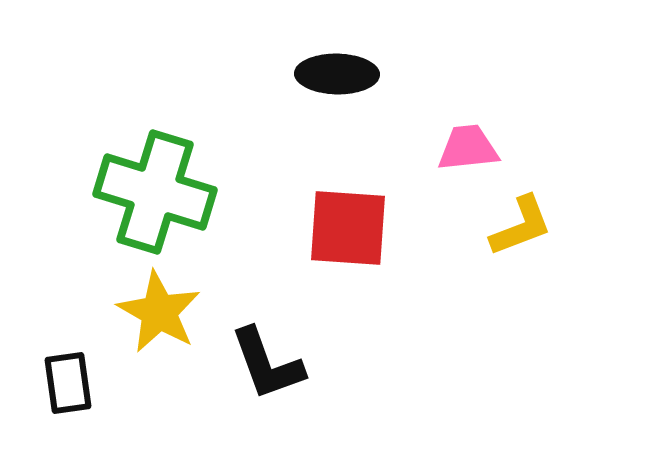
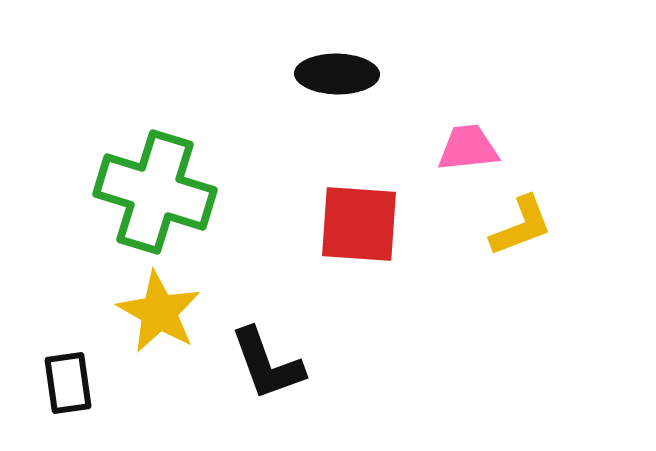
red square: moved 11 px right, 4 px up
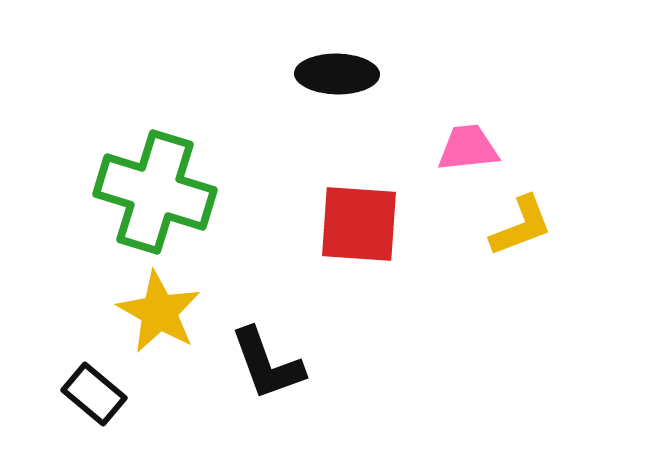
black rectangle: moved 26 px right, 11 px down; rotated 42 degrees counterclockwise
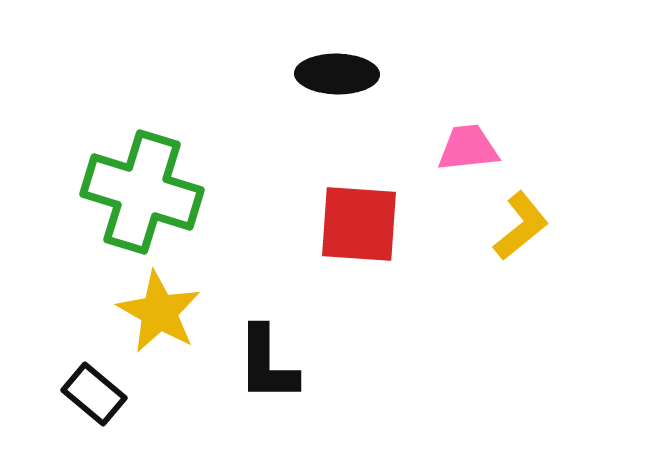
green cross: moved 13 px left
yellow L-shape: rotated 18 degrees counterclockwise
black L-shape: rotated 20 degrees clockwise
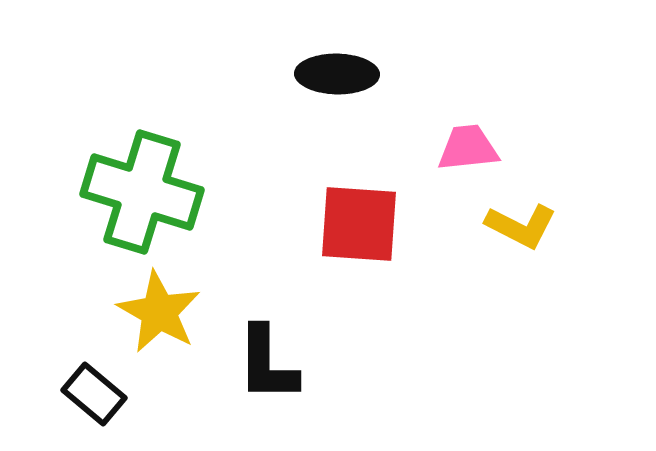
yellow L-shape: rotated 66 degrees clockwise
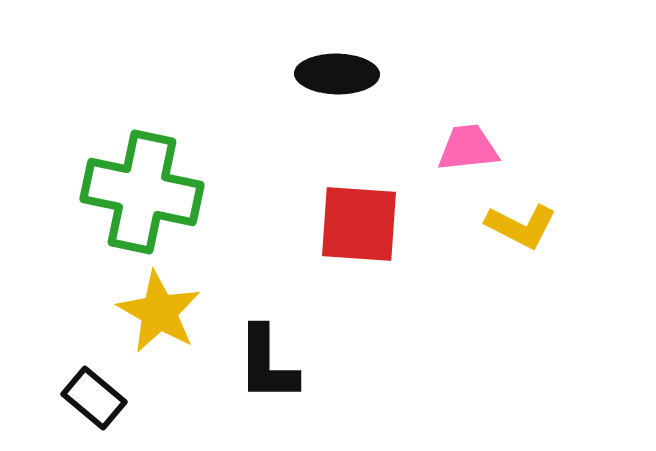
green cross: rotated 5 degrees counterclockwise
black rectangle: moved 4 px down
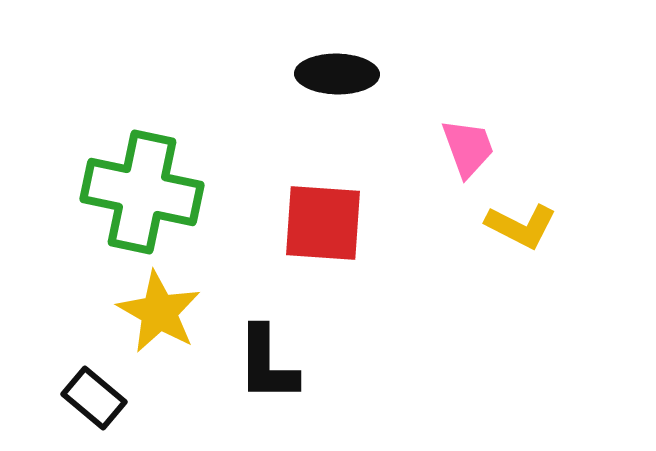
pink trapezoid: rotated 76 degrees clockwise
red square: moved 36 px left, 1 px up
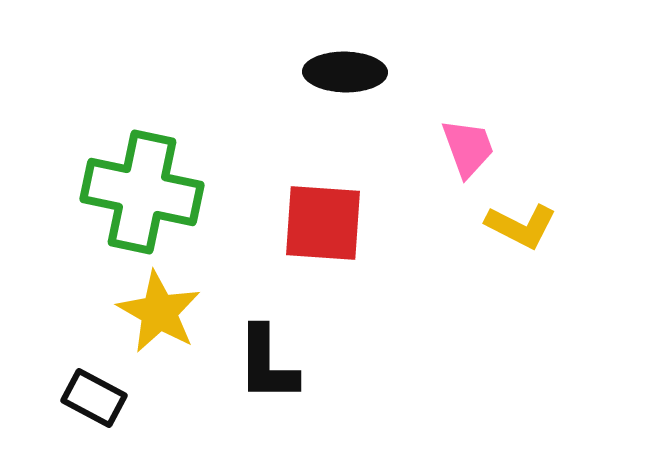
black ellipse: moved 8 px right, 2 px up
black rectangle: rotated 12 degrees counterclockwise
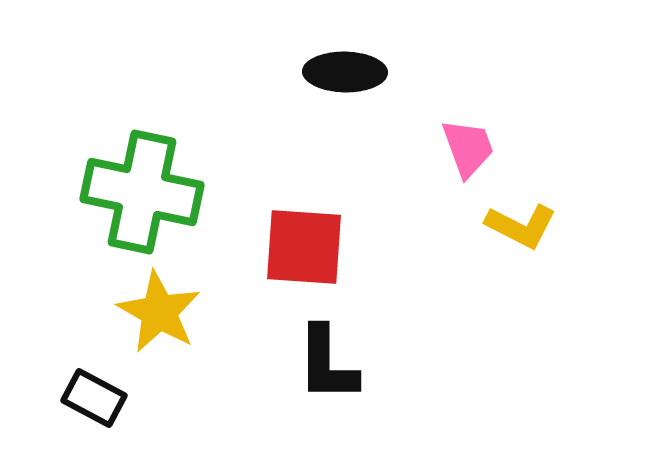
red square: moved 19 px left, 24 px down
black L-shape: moved 60 px right
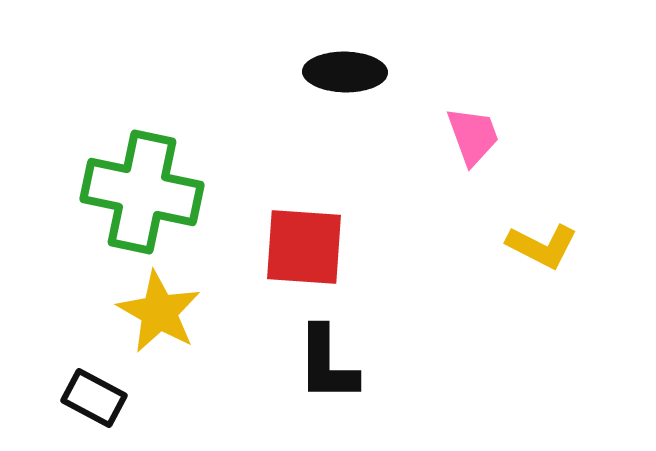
pink trapezoid: moved 5 px right, 12 px up
yellow L-shape: moved 21 px right, 20 px down
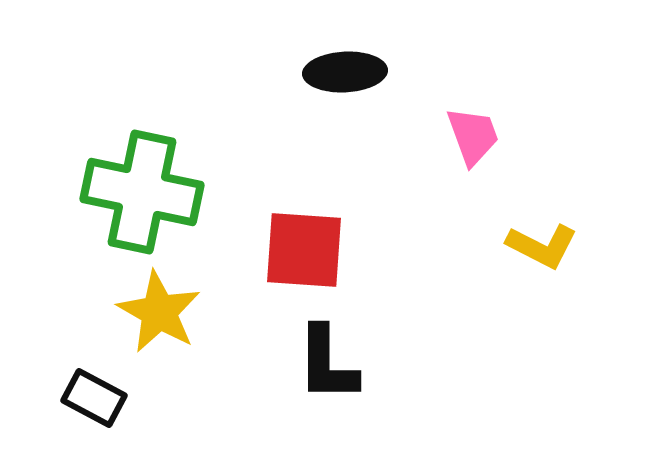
black ellipse: rotated 4 degrees counterclockwise
red square: moved 3 px down
